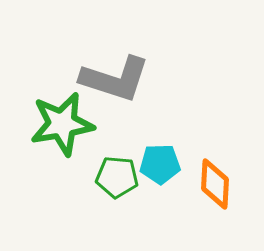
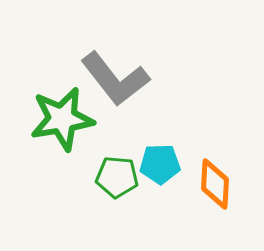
gray L-shape: rotated 34 degrees clockwise
green star: moved 5 px up
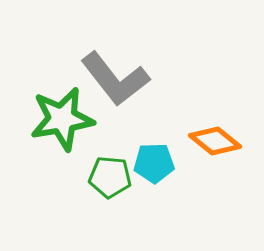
cyan pentagon: moved 6 px left, 1 px up
green pentagon: moved 7 px left
orange diamond: moved 43 px up; rotated 54 degrees counterclockwise
